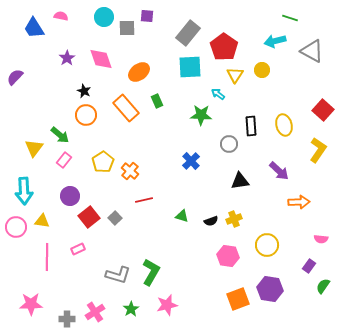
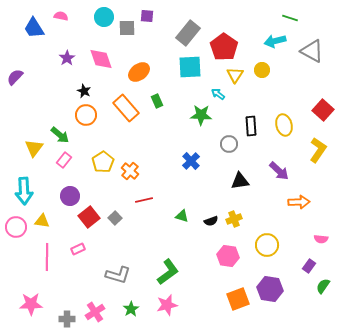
green L-shape at (151, 272): moved 17 px right; rotated 24 degrees clockwise
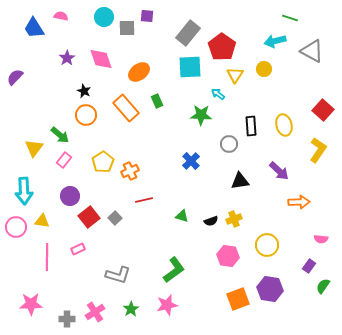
red pentagon at (224, 47): moved 2 px left
yellow circle at (262, 70): moved 2 px right, 1 px up
orange cross at (130, 171): rotated 24 degrees clockwise
green L-shape at (168, 272): moved 6 px right, 2 px up
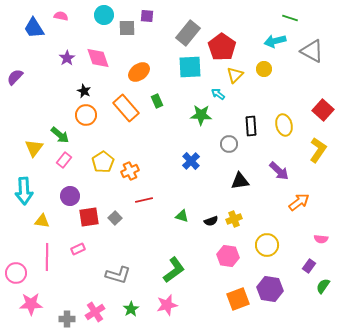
cyan circle at (104, 17): moved 2 px up
pink diamond at (101, 59): moved 3 px left, 1 px up
yellow triangle at (235, 75): rotated 12 degrees clockwise
orange arrow at (299, 202): rotated 35 degrees counterclockwise
red square at (89, 217): rotated 30 degrees clockwise
pink circle at (16, 227): moved 46 px down
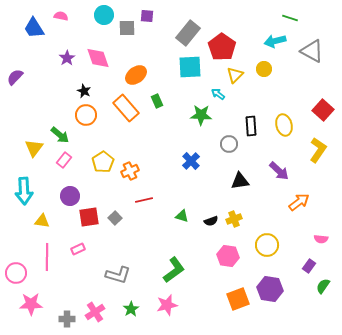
orange ellipse at (139, 72): moved 3 px left, 3 px down
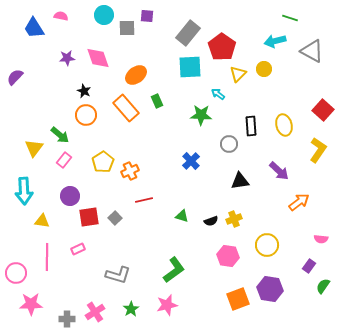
purple star at (67, 58): rotated 28 degrees clockwise
yellow triangle at (235, 75): moved 3 px right, 1 px up
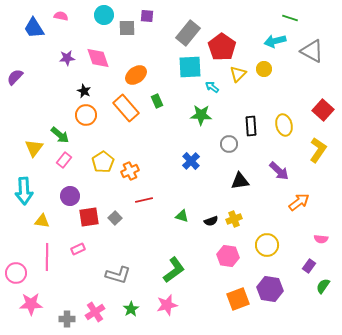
cyan arrow at (218, 94): moved 6 px left, 7 px up
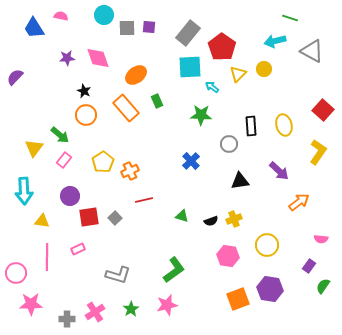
purple square at (147, 16): moved 2 px right, 11 px down
yellow L-shape at (318, 150): moved 2 px down
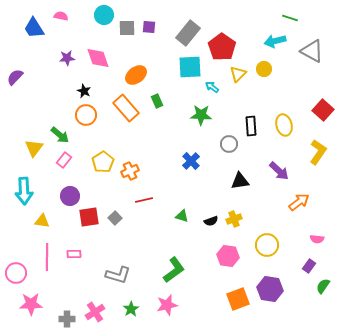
pink semicircle at (321, 239): moved 4 px left
pink rectangle at (78, 249): moved 4 px left, 5 px down; rotated 24 degrees clockwise
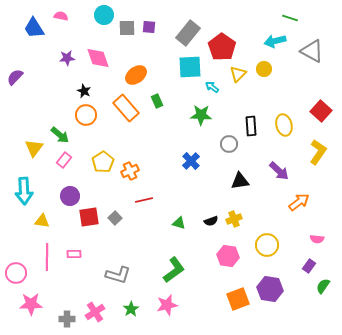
red square at (323, 110): moved 2 px left, 1 px down
green triangle at (182, 216): moved 3 px left, 7 px down
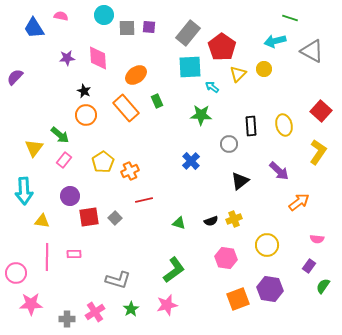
pink diamond at (98, 58): rotated 15 degrees clockwise
black triangle at (240, 181): rotated 30 degrees counterclockwise
pink hexagon at (228, 256): moved 2 px left, 2 px down
gray L-shape at (118, 275): moved 5 px down
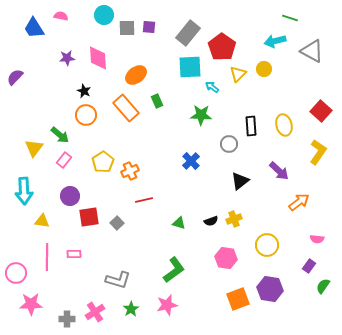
gray square at (115, 218): moved 2 px right, 5 px down
